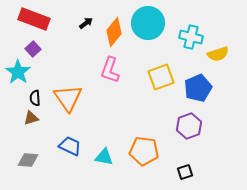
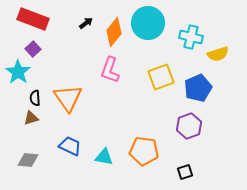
red rectangle: moved 1 px left
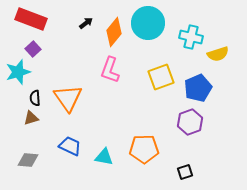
red rectangle: moved 2 px left
cyan star: rotated 20 degrees clockwise
purple hexagon: moved 1 px right, 4 px up
orange pentagon: moved 2 px up; rotated 8 degrees counterclockwise
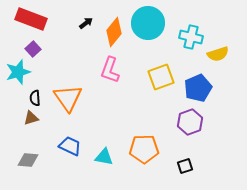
black square: moved 6 px up
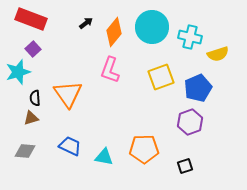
cyan circle: moved 4 px right, 4 px down
cyan cross: moved 1 px left
orange triangle: moved 4 px up
gray diamond: moved 3 px left, 9 px up
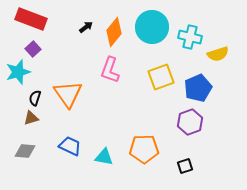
black arrow: moved 4 px down
black semicircle: rotated 21 degrees clockwise
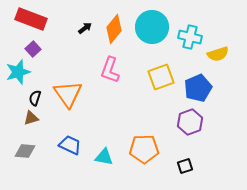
black arrow: moved 1 px left, 1 px down
orange diamond: moved 3 px up
blue trapezoid: moved 1 px up
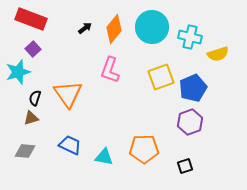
blue pentagon: moved 5 px left
